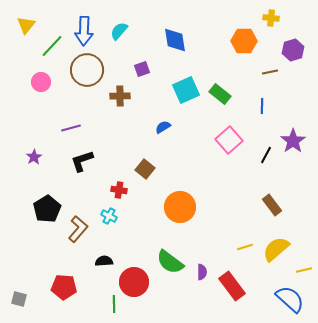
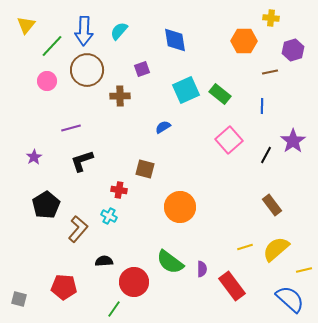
pink circle at (41, 82): moved 6 px right, 1 px up
brown square at (145, 169): rotated 24 degrees counterclockwise
black pentagon at (47, 209): moved 1 px left, 4 px up
purple semicircle at (202, 272): moved 3 px up
green line at (114, 304): moved 5 px down; rotated 36 degrees clockwise
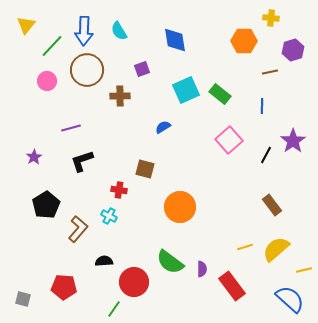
cyan semicircle at (119, 31): rotated 72 degrees counterclockwise
gray square at (19, 299): moved 4 px right
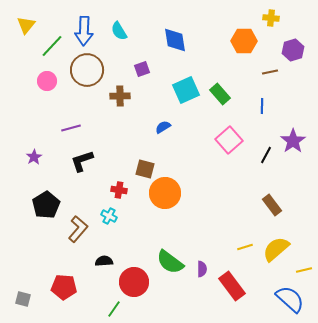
green rectangle at (220, 94): rotated 10 degrees clockwise
orange circle at (180, 207): moved 15 px left, 14 px up
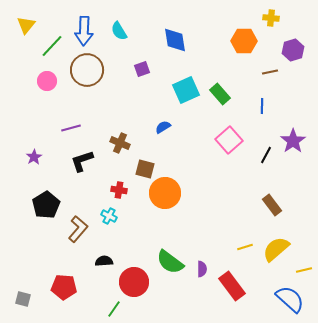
brown cross at (120, 96): moved 47 px down; rotated 24 degrees clockwise
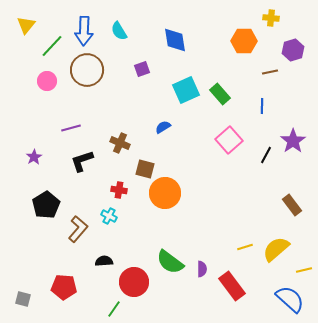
brown rectangle at (272, 205): moved 20 px right
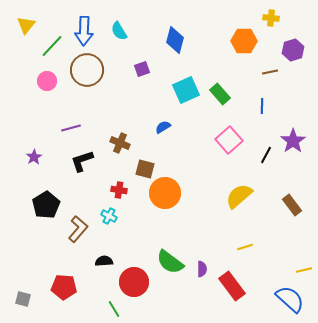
blue diamond at (175, 40): rotated 24 degrees clockwise
yellow semicircle at (276, 249): moved 37 px left, 53 px up
green line at (114, 309): rotated 66 degrees counterclockwise
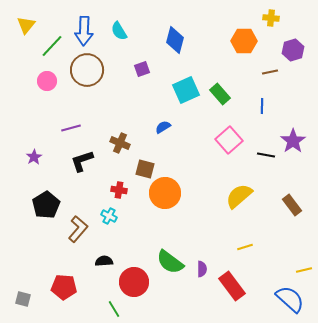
black line at (266, 155): rotated 72 degrees clockwise
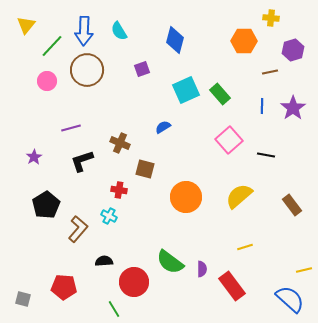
purple star at (293, 141): moved 33 px up
orange circle at (165, 193): moved 21 px right, 4 px down
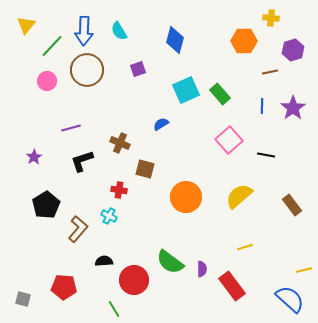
purple square at (142, 69): moved 4 px left
blue semicircle at (163, 127): moved 2 px left, 3 px up
red circle at (134, 282): moved 2 px up
